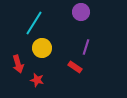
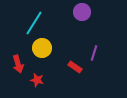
purple circle: moved 1 px right
purple line: moved 8 px right, 6 px down
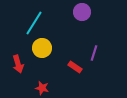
red star: moved 5 px right, 8 px down
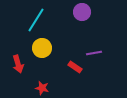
cyan line: moved 2 px right, 3 px up
purple line: rotated 63 degrees clockwise
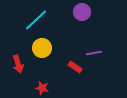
cyan line: rotated 15 degrees clockwise
